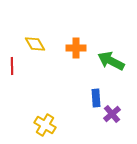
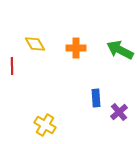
green arrow: moved 9 px right, 11 px up
purple cross: moved 7 px right, 2 px up
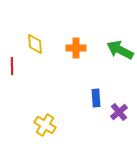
yellow diamond: rotated 25 degrees clockwise
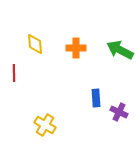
red line: moved 2 px right, 7 px down
purple cross: rotated 24 degrees counterclockwise
